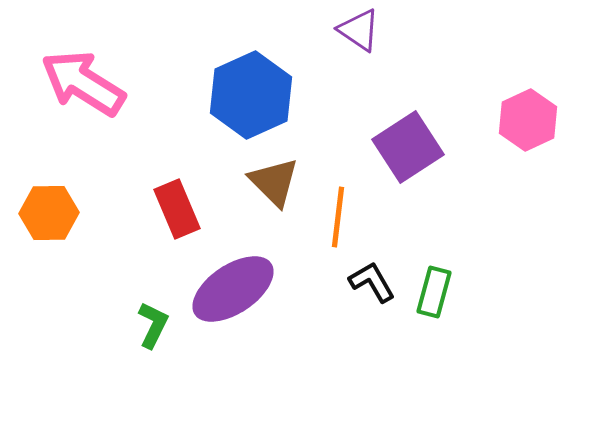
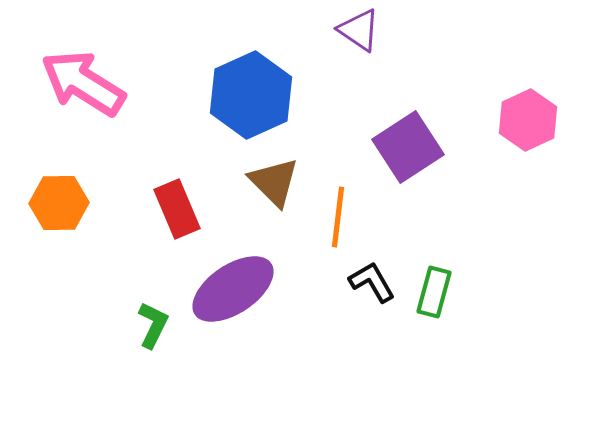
orange hexagon: moved 10 px right, 10 px up
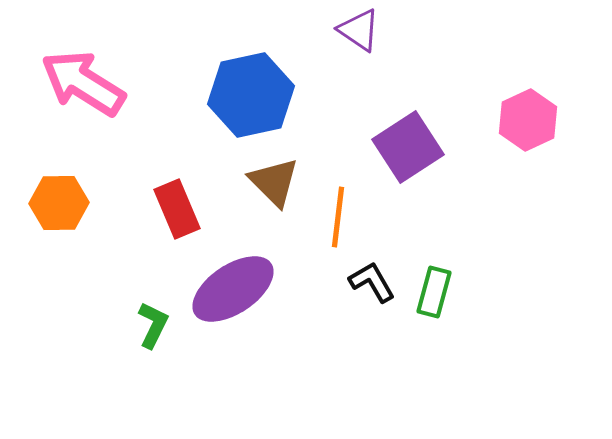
blue hexagon: rotated 12 degrees clockwise
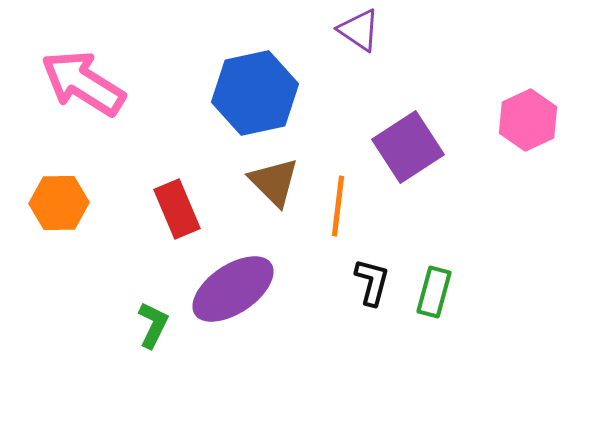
blue hexagon: moved 4 px right, 2 px up
orange line: moved 11 px up
black L-shape: rotated 45 degrees clockwise
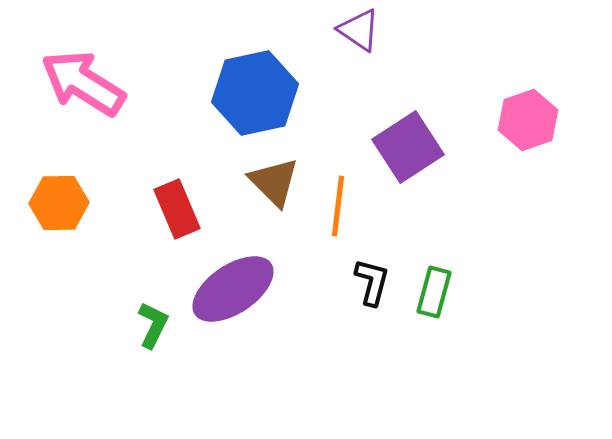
pink hexagon: rotated 6 degrees clockwise
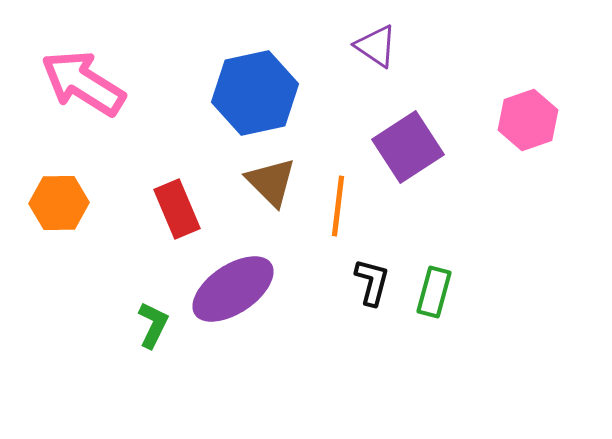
purple triangle: moved 17 px right, 16 px down
brown triangle: moved 3 px left
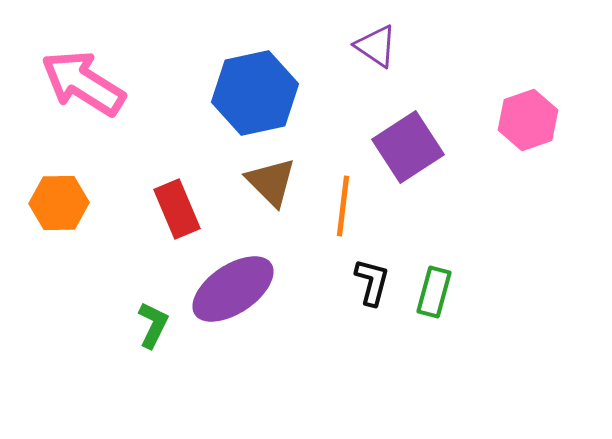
orange line: moved 5 px right
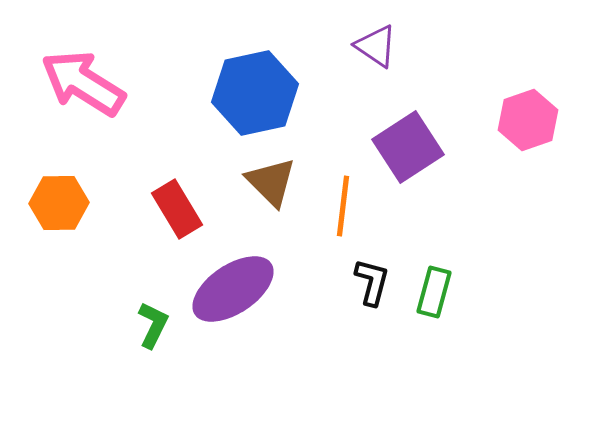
red rectangle: rotated 8 degrees counterclockwise
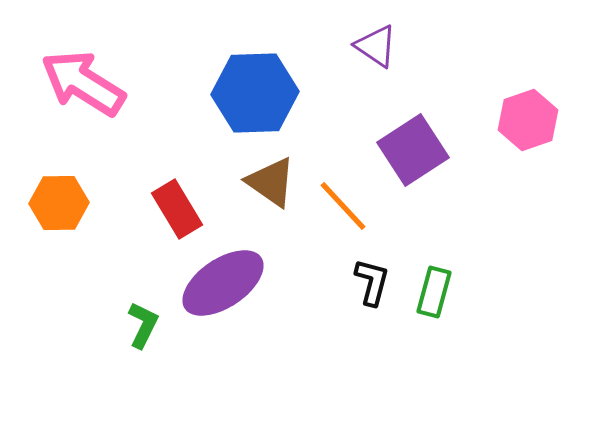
blue hexagon: rotated 10 degrees clockwise
purple square: moved 5 px right, 3 px down
brown triangle: rotated 10 degrees counterclockwise
orange line: rotated 50 degrees counterclockwise
purple ellipse: moved 10 px left, 6 px up
green L-shape: moved 10 px left
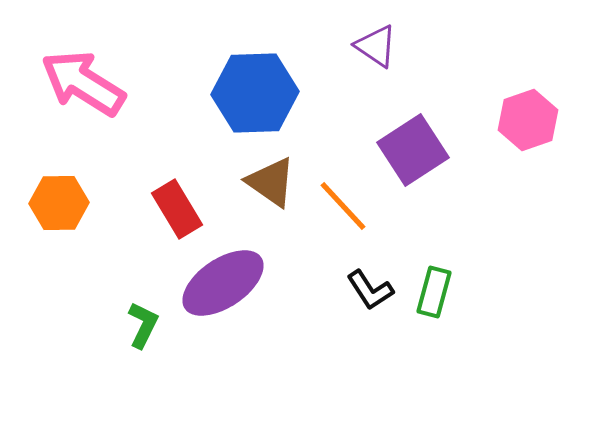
black L-shape: moved 2 px left, 8 px down; rotated 132 degrees clockwise
